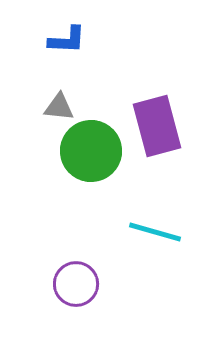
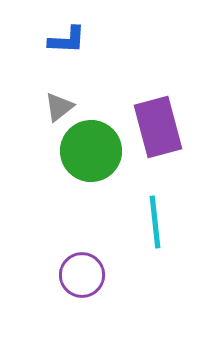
gray triangle: rotated 44 degrees counterclockwise
purple rectangle: moved 1 px right, 1 px down
cyan line: moved 10 px up; rotated 68 degrees clockwise
purple circle: moved 6 px right, 9 px up
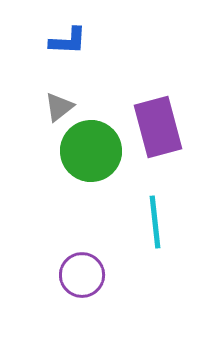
blue L-shape: moved 1 px right, 1 px down
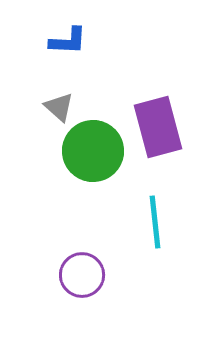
gray triangle: rotated 40 degrees counterclockwise
green circle: moved 2 px right
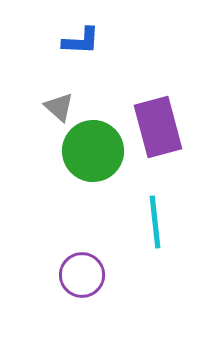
blue L-shape: moved 13 px right
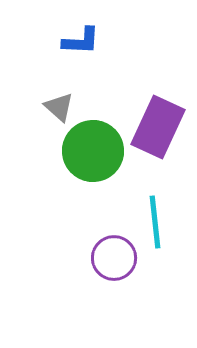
purple rectangle: rotated 40 degrees clockwise
purple circle: moved 32 px right, 17 px up
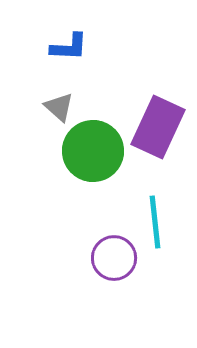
blue L-shape: moved 12 px left, 6 px down
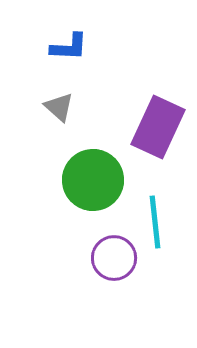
green circle: moved 29 px down
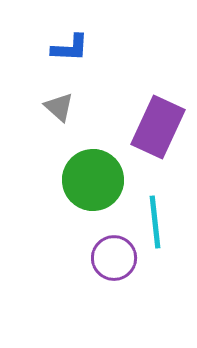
blue L-shape: moved 1 px right, 1 px down
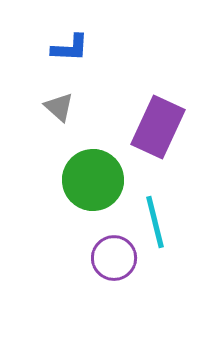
cyan line: rotated 8 degrees counterclockwise
